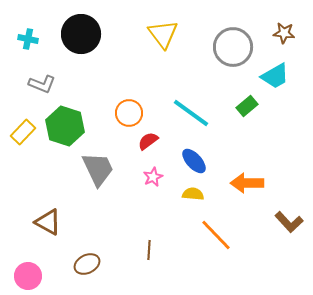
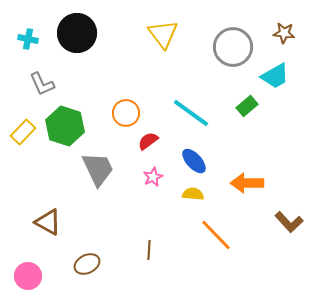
black circle: moved 4 px left, 1 px up
gray L-shape: rotated 44 degrees clockwise
orange circle: moved 3 px left
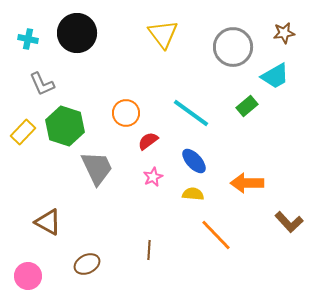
brown star: rotated 15 degrees counterclockwise
gray trapezoid: moved 1 px left, 1 px up
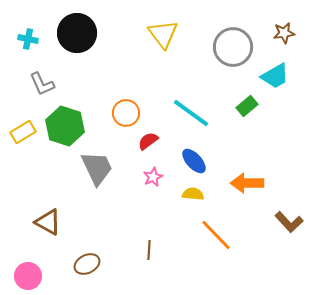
yellow rectangle: rotated 15 degrees clockwise
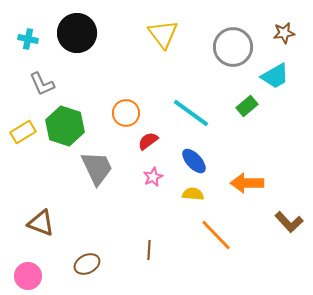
brown triangle: moved 7 px left, 1 px down; rotated 8 degrees counterclockwise
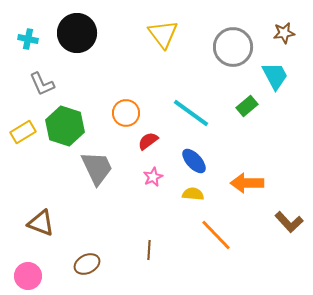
cyan trapezoid: rotated 88 degrees counterclockwise
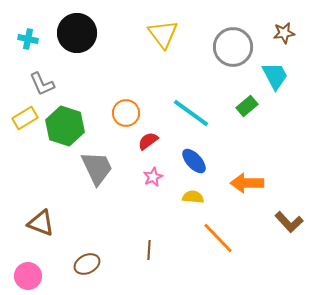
yellow rectangle: moved 2 px right, 14 px up
yellow semicircle: moved 3 px down
orange line: moved 2 px right, 3 px down
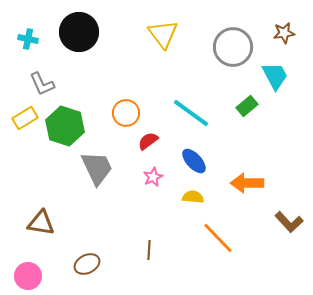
black circle: moved 2 px right, 1 px up
brown triangle: rotated 12 degrees counterclockwise
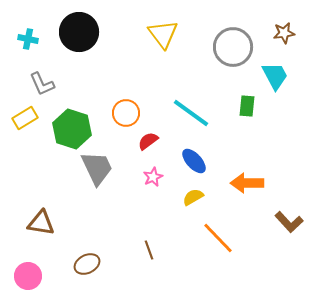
green rectangle: rotated 45 degrees counterclockwise
green hexagon: moved 7 px right, 3 px down
yellow semicircle: rotated 35 degrees counterclockwise
brown line: rotated 24 degrees counterclockwise
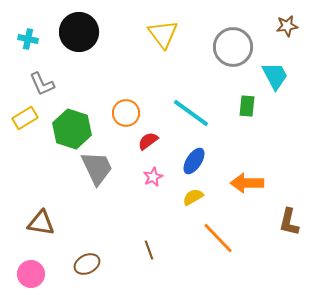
brown star: moved 3 px right, 7 px up
blue ellipse: rotated 76 degrees clockwise
brown L-shape: rotated 56 degrees clockwise
pink circle: moved 3 px right, 2 px up
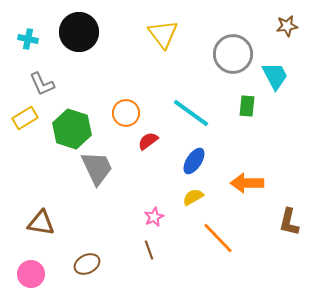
gray circle: moved 7 px down
pink star: moved 1 px right, 40 px down
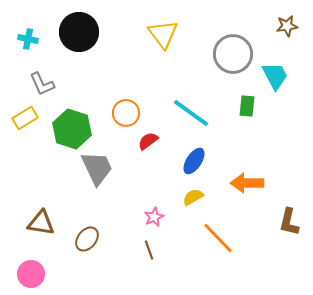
brown ellipse: moved 25 px up; rotated 25 degrees counterclockwise
